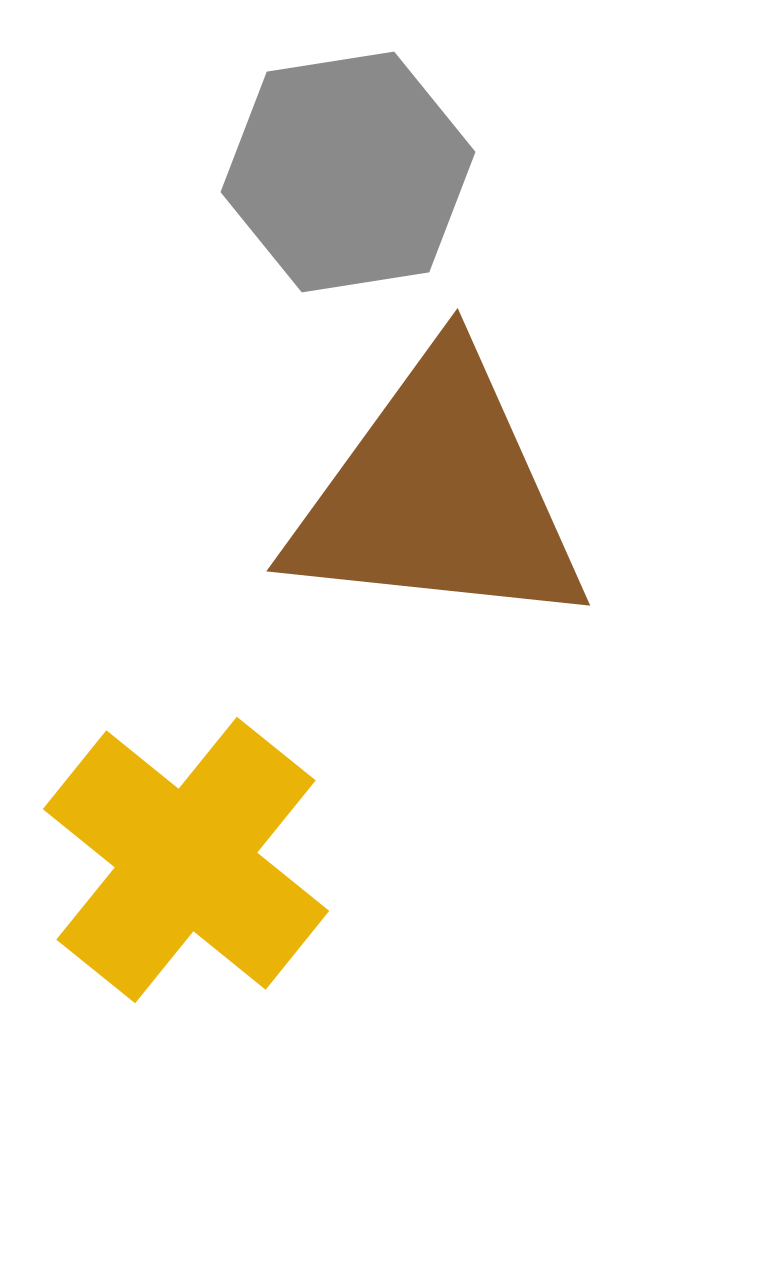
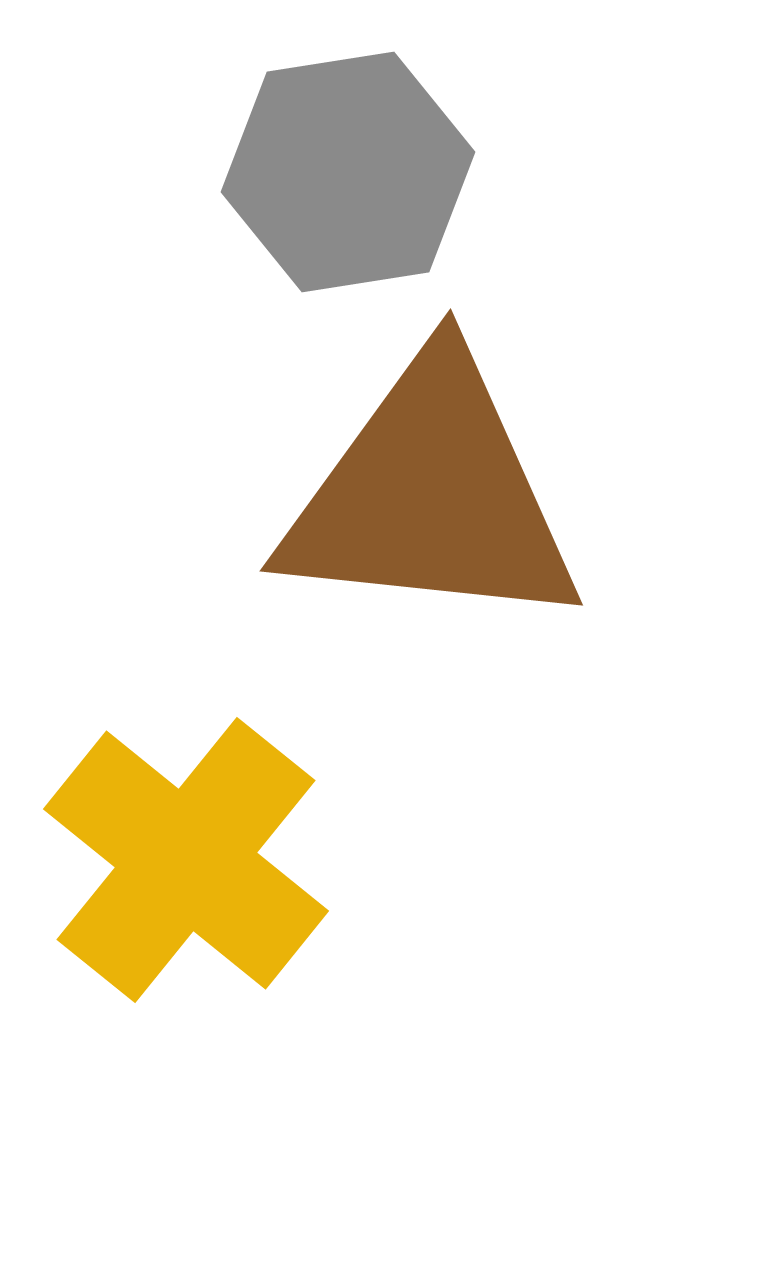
brown triangle: moved 7 px left
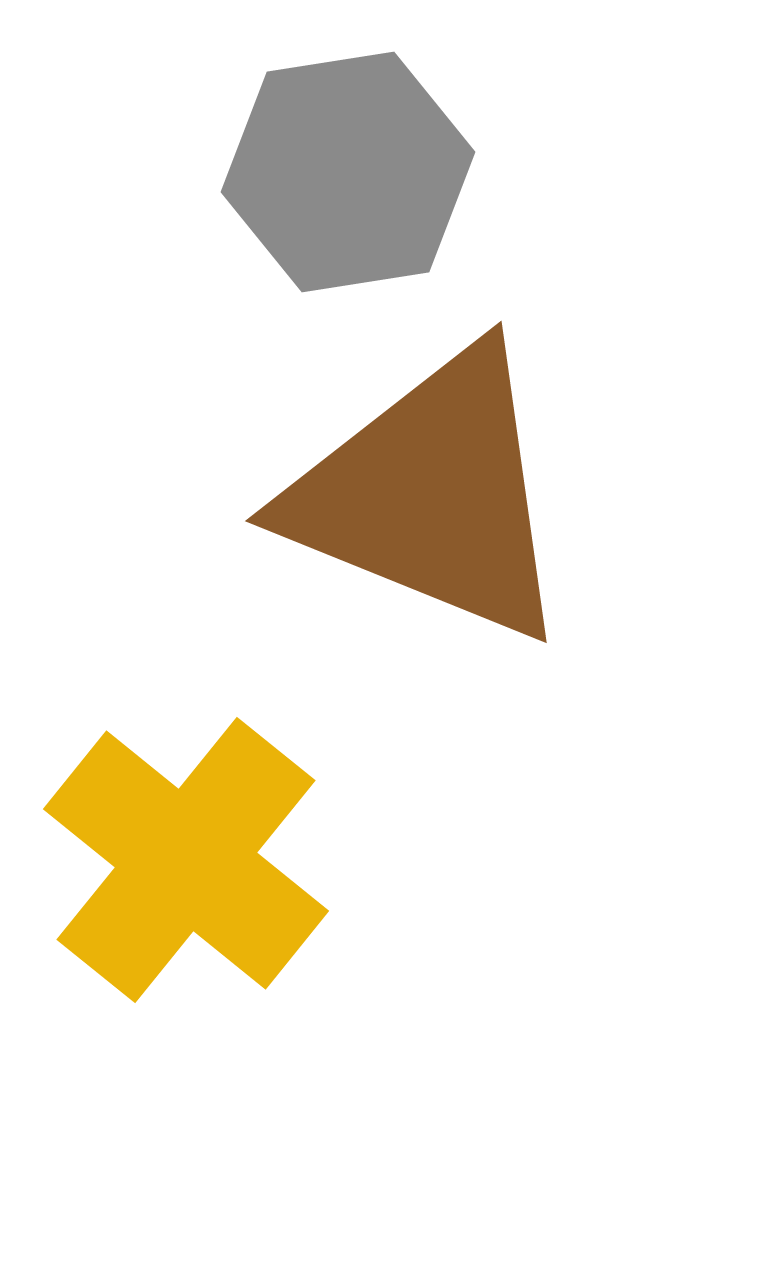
brown triangle: rotated 16 degrees clockwise
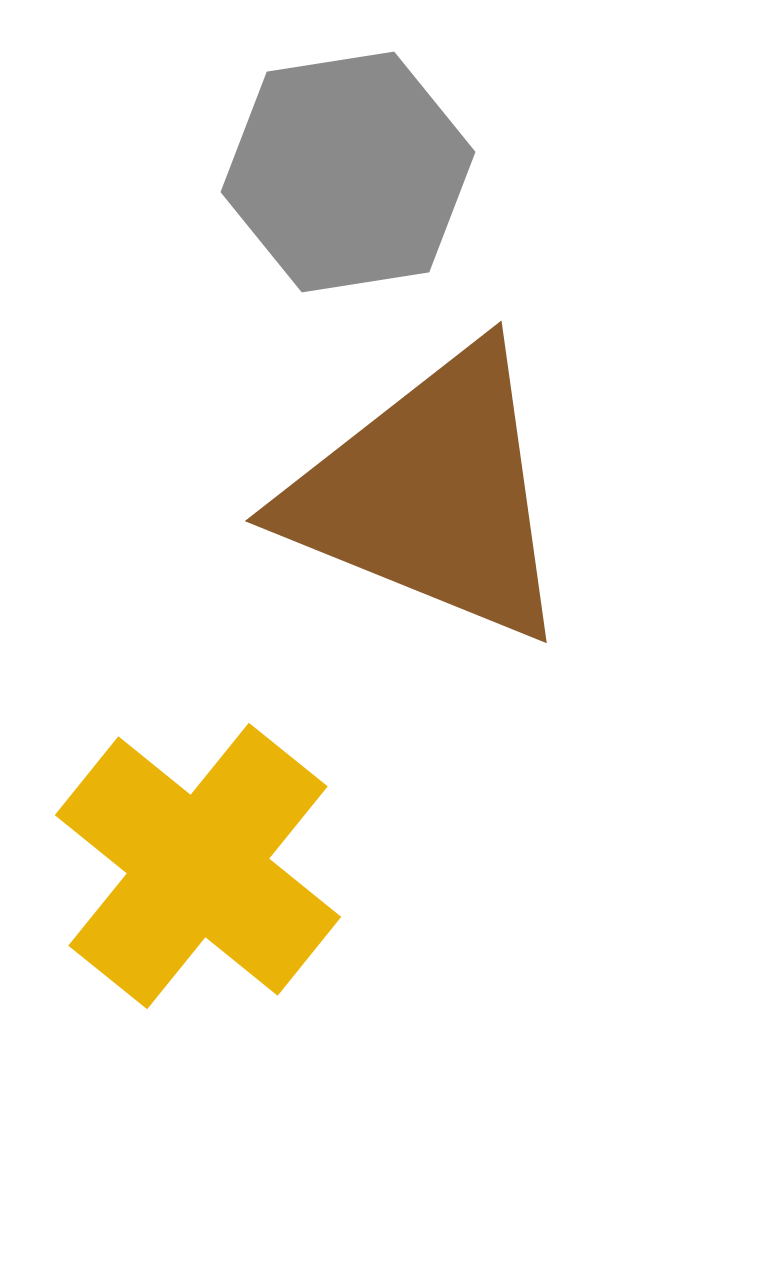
yellow cross: moved 12 px right, 6 px down
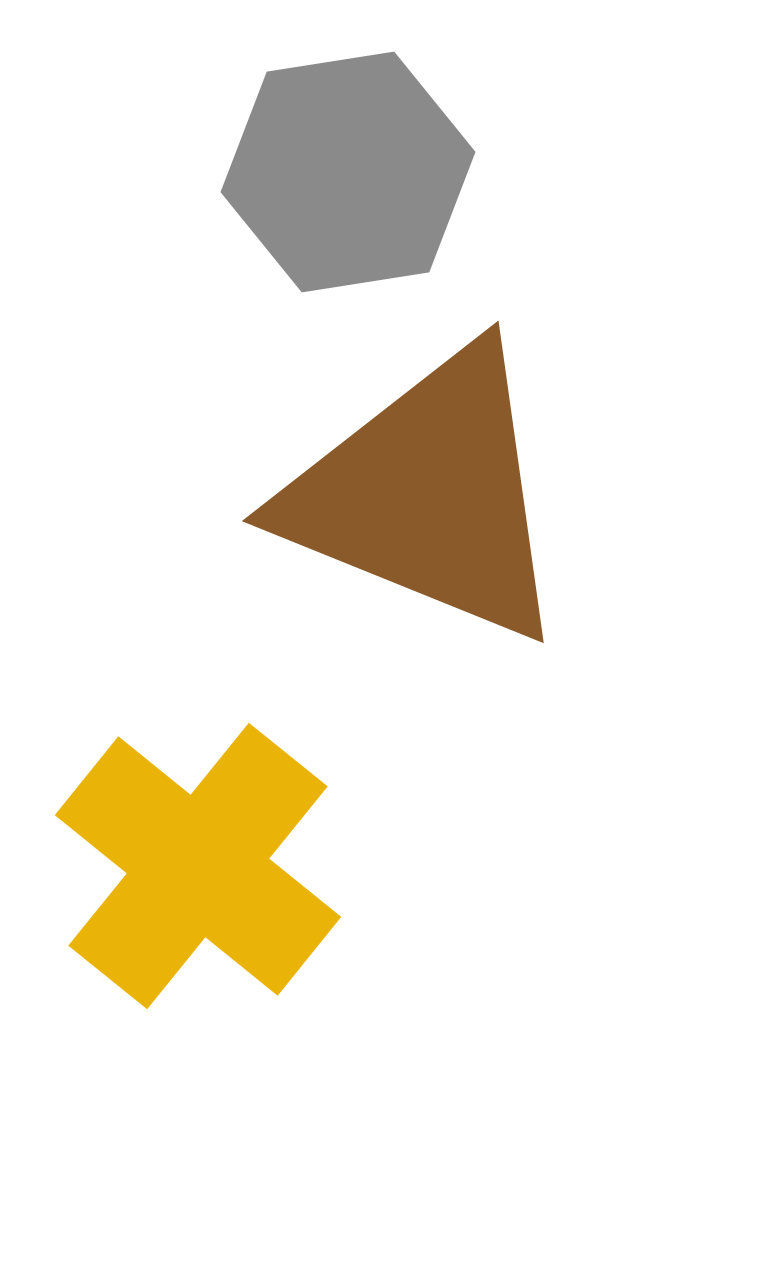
brown triangle: moved 3 px left
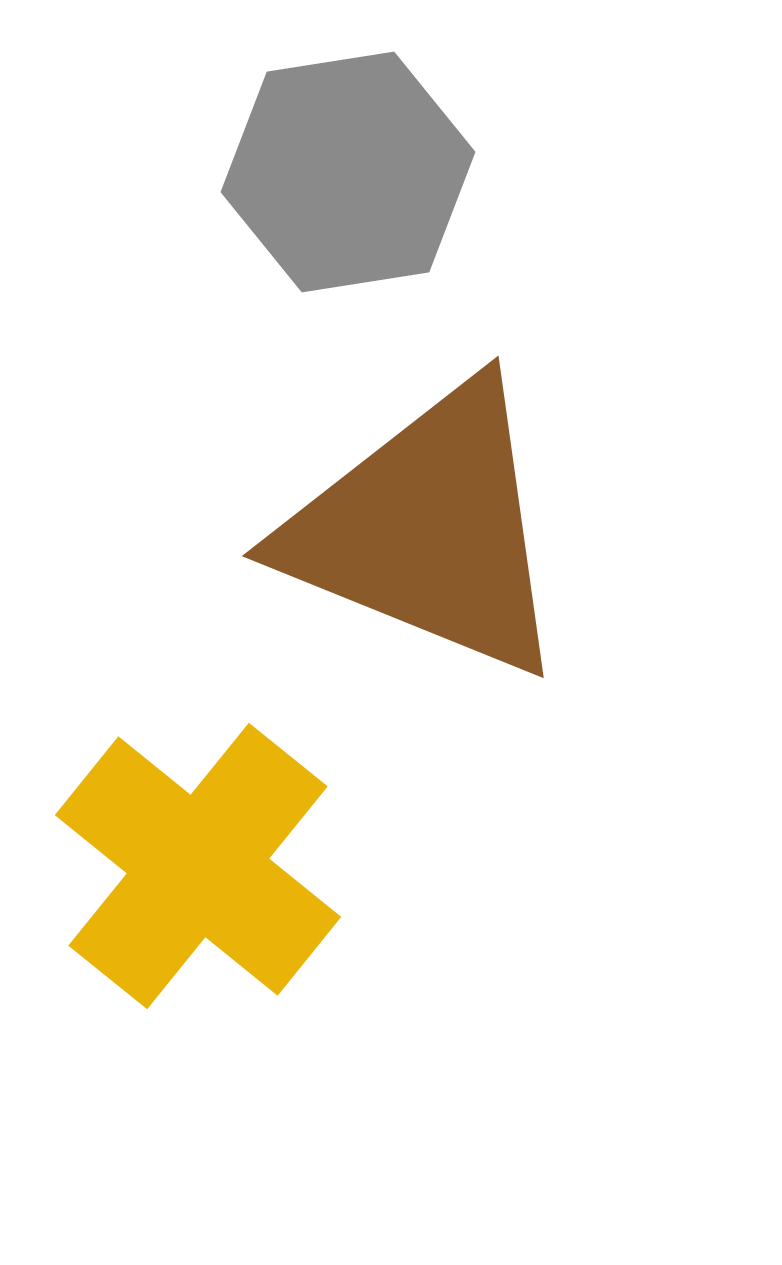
brown triangle: moved 35 px down
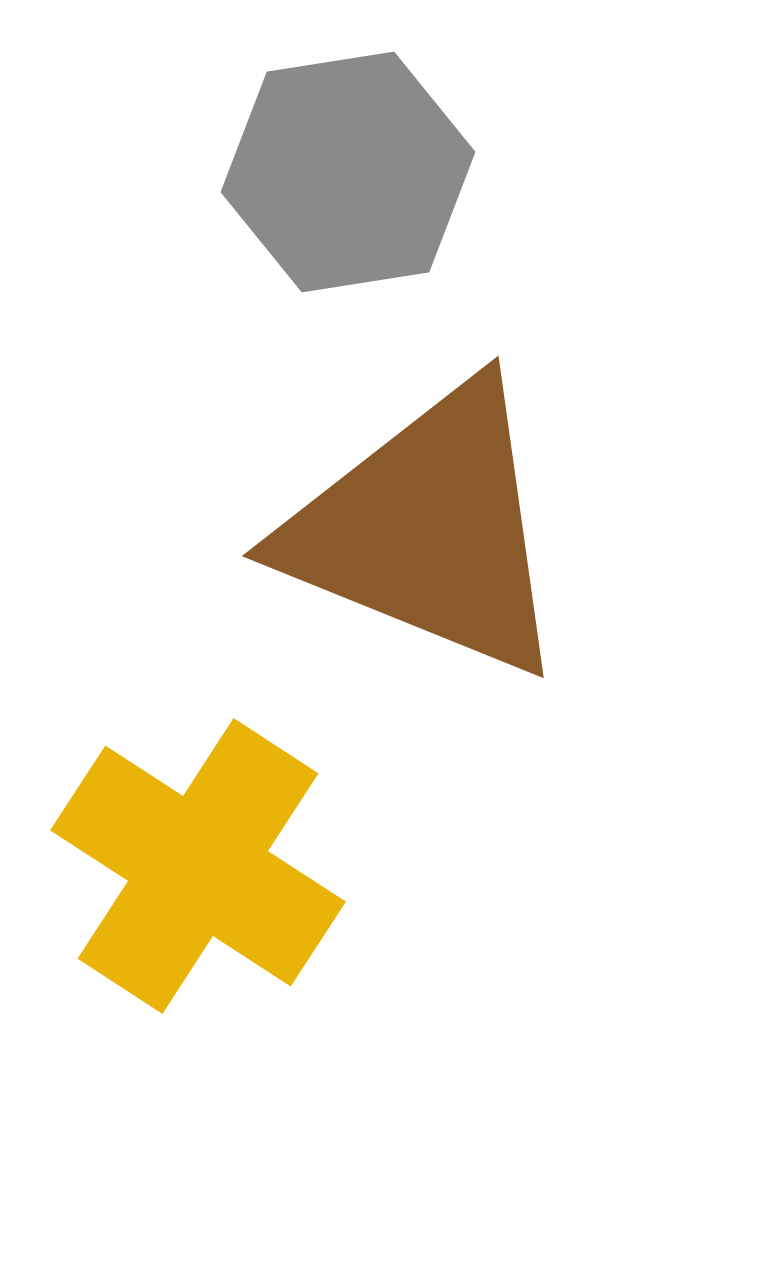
yellow cross: rotated 6 degrees counterclockwise
